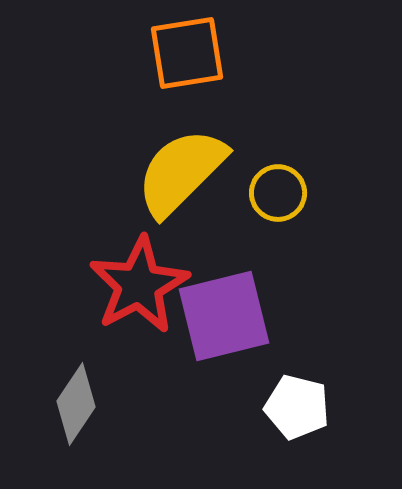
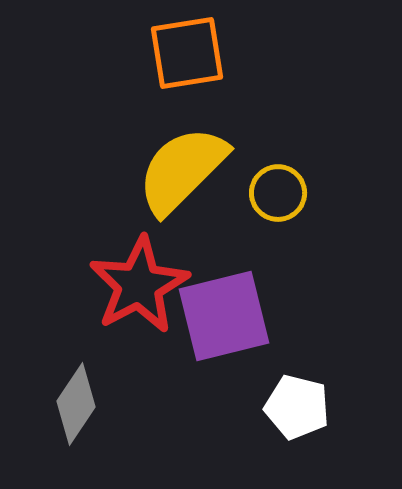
yellow semicircle: moved 1 px right, 2 px up
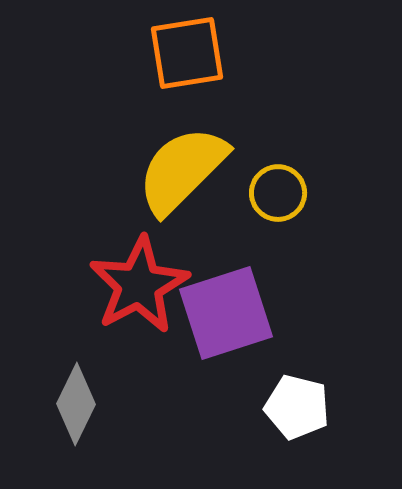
purple square: moved 2 px right, 3 px up; rotated 4 degrees counterclockwise
gray diamond: rotated 8 degrees counterclockwise
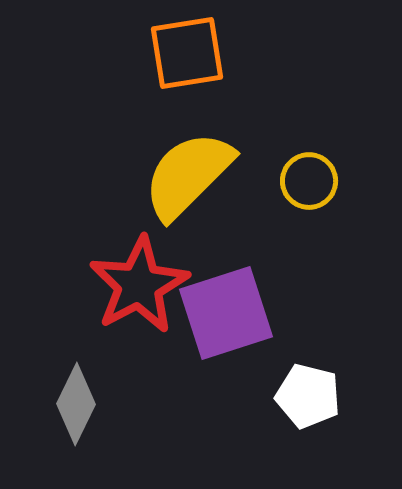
yellow semicircle: moved 6 px right, 5 px down
yellow circle: moved 31 px right, 12 px up
white pentagon: moved 11 px right, 11 px up
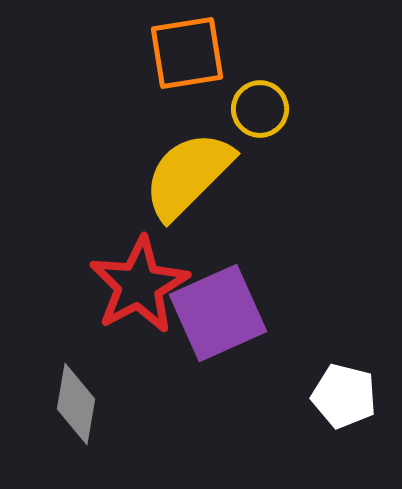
yellow circle: moved 49 px left, 72 px up
purple square: moved 8 px left; rotated 6 degrees counterclockwise
white pentagon: moved 36 px right
gray diamond: rotated 16 degrees counterclockwise
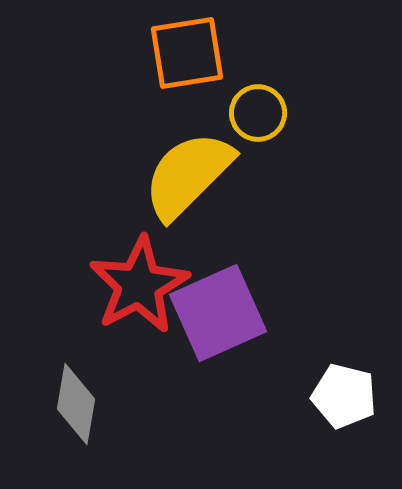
yellow circle: moved 2 px left, 4 px down
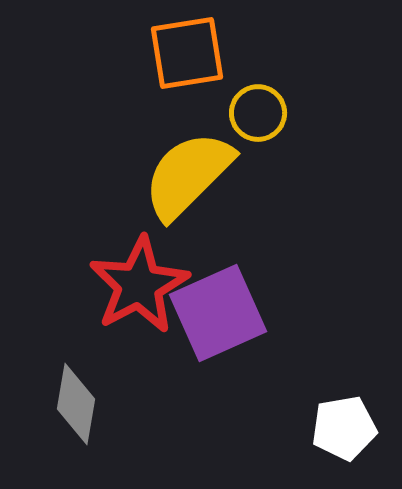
white pentagon: moved 32 px down; rotated 24 degrees counterclockwise
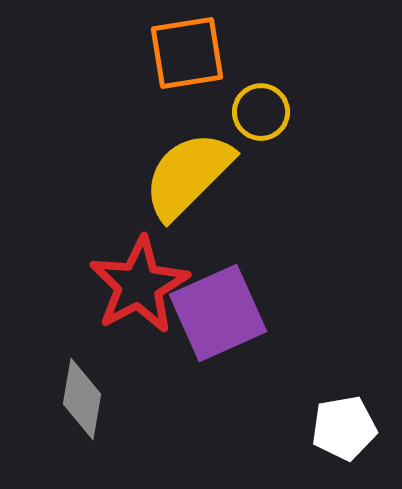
yellow circle: moved 3 px right, 1 px up
gray diamond: moved 6 px right, 5 px up
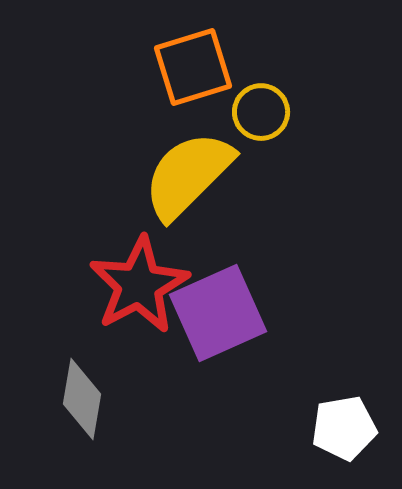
orange square: moved 6 px right, 14 px down; rotated 8 degrees counterclockwise
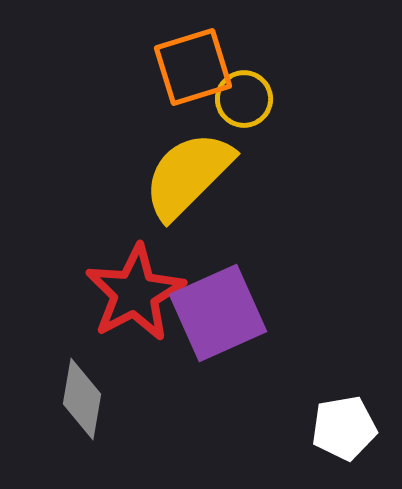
yellow circle: moved 17 px left, 13 px up
red star: moved 4 px left, 8 px down
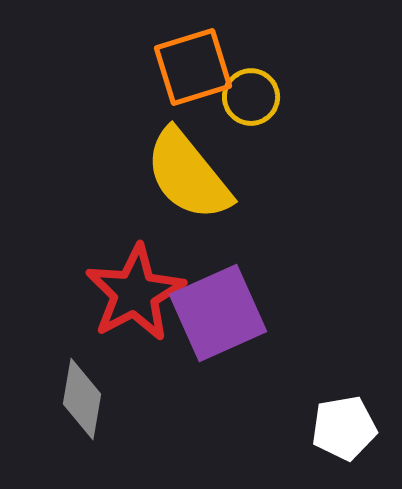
yellow circle: moved 7 px right, 2 px up
yellow semicircle: rotated 84 degrees counterclockwise
